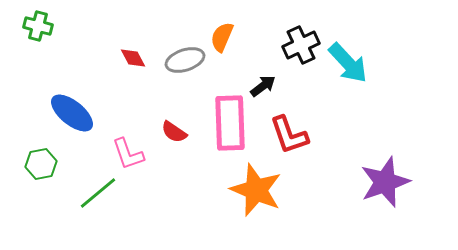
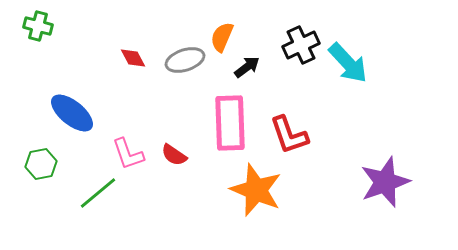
black arrow: moved 16 px left, 19 px up
red semicircle: moved 23 px down
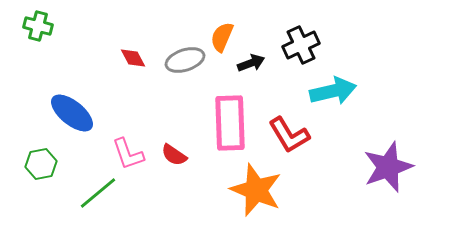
cyan arrow: moved 15 px left, 28 px down; rotated 60 degrees counterclockwise
black arrow: moved 4 px right, 4 px up; rotated 16 degrees clockwise
red L-shape: rotated 12 degrees counterclockwise
purple star: moved 3 px right, 15 px up
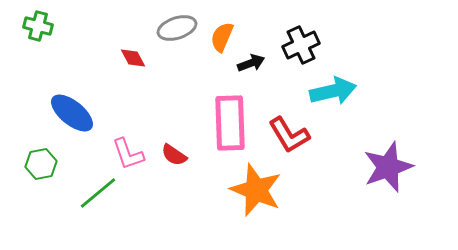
gray ellipse: moved 8 px left, 32 px up
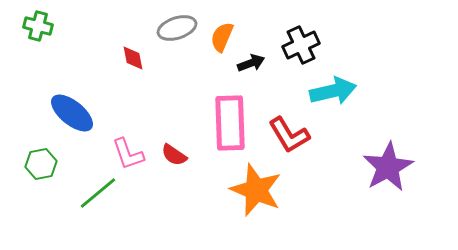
red diamond: rotated 16 degrees clockwise
purple star: rotated 9 degrees counterclockwise
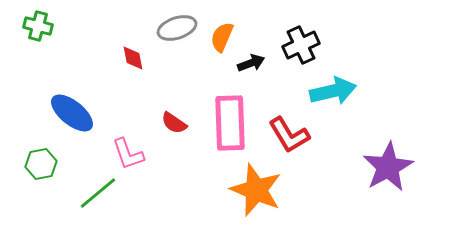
red semicircle: moved 32 px up
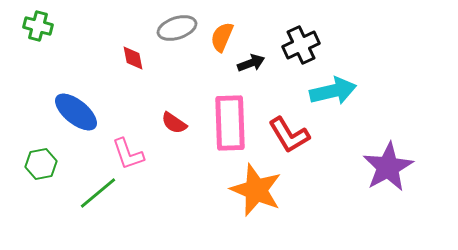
blue ellipse: moved 4 px right, 1 px up
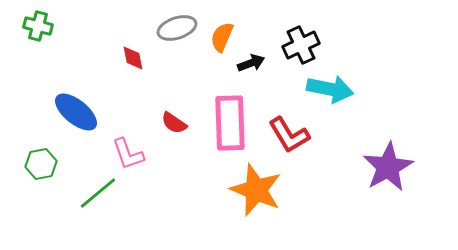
cyan arrow: moved 3 px left, 2 px up; rotated 24 degrees clockwise
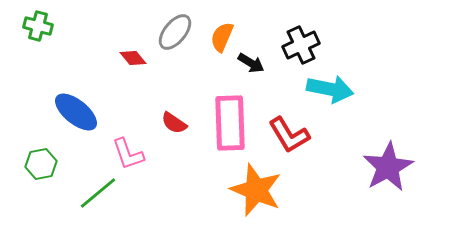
gray ellipse: moved 2 px left, 4 px down; rotated 33 degrees counterclockwise
red diamond: rotated 28 degrees counterclockwise
black arrow: rotated 52 degrees clockwise
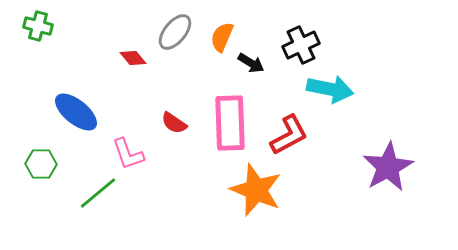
red L-shape: rotated 87 degrees counterclockwise
green hexagon: rotated 12 degrees clockwise
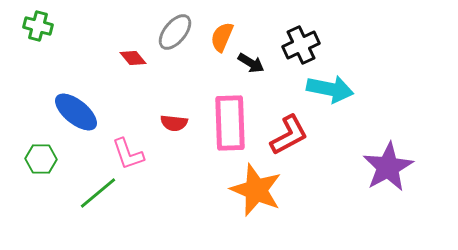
red semicircle: rotated 28 degrees counterclockwise
green hexagon: moved 5 px up
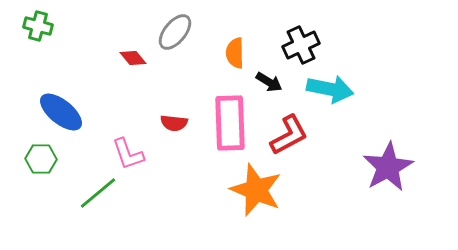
orange semicircle: moved 13 px right, 16 px down; rotated 24 degrees counterclockwise
black arrow: moved 18 px right, 19 px down
blue ellipse: moved 15 px left
